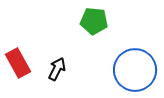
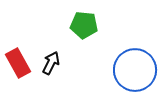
green pentagon: moved 10 px left, 4 px down
black arrow: moved 6 px left, 6 px up
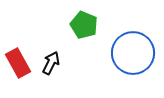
green pentagon: rotated 16 degrees clockwise
blue circle: moved 2 px left, 17 px up
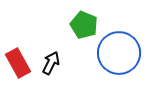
blue circle: moved 14 px left
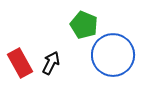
blue circle: moved 6 px left, 2 px down
red rectangle: moved 2 px right
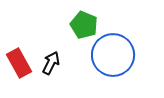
red rectangle: moved 1 px left
